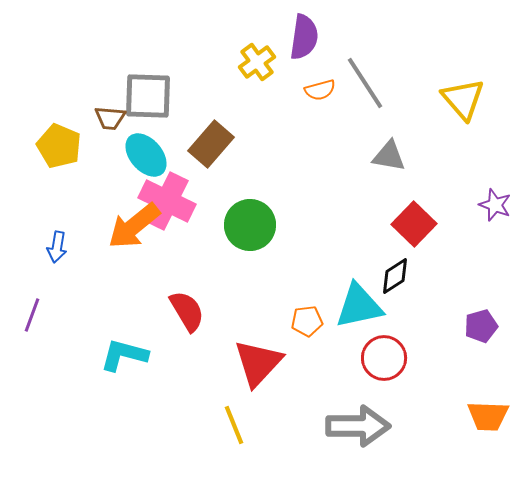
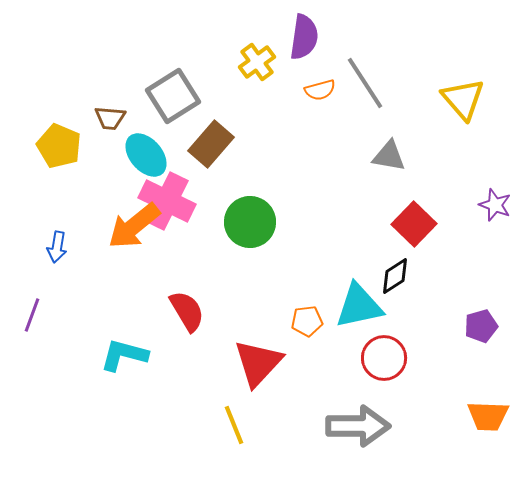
gray square: moved 25 px right; rotated 34 degrees counterclockwise
green circle: moved 3 px up
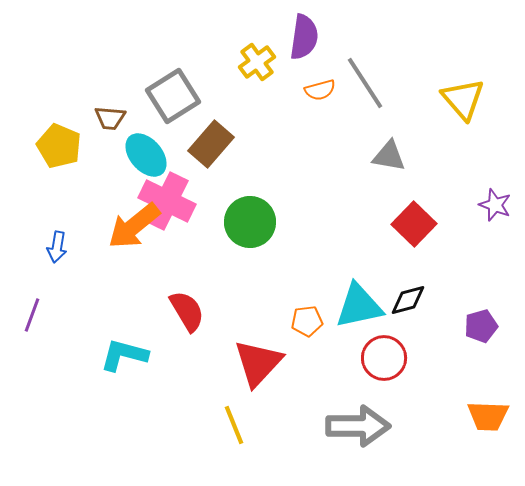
black diamond: moved 13 px right, 24 px down; rotated 18 degrees clockwise
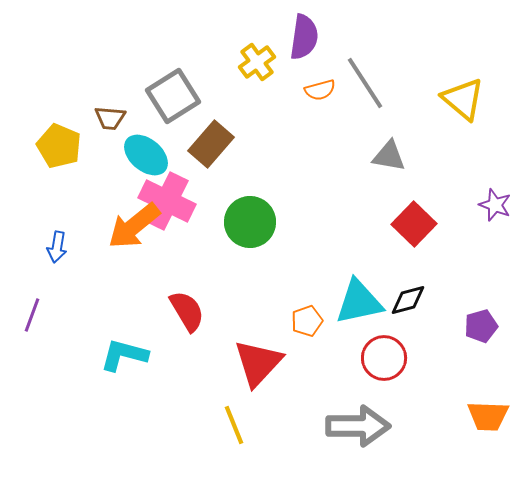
yellow triangle: rotated 9 degrees counterclockwise
cyan ellipse: rotated 9 degrees counterclockwise
cyan triangle: moved 4 px up
orange pentagon: rotated 12 degrees counterclockwise
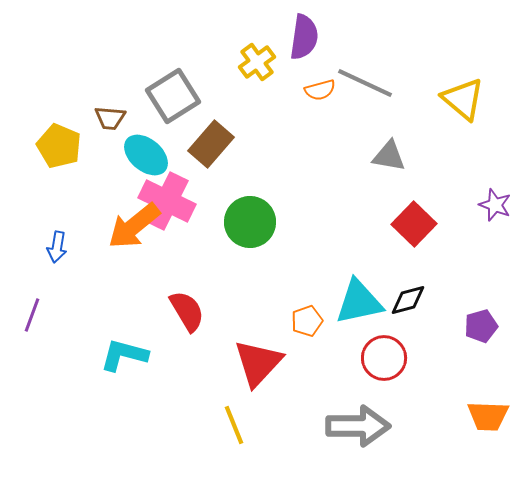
gray line: rotated 32 degrees counterclockwise
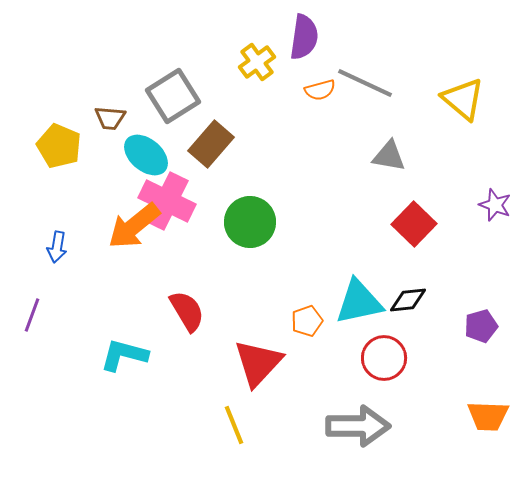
black diamond: rotated 9 degrees clockwise
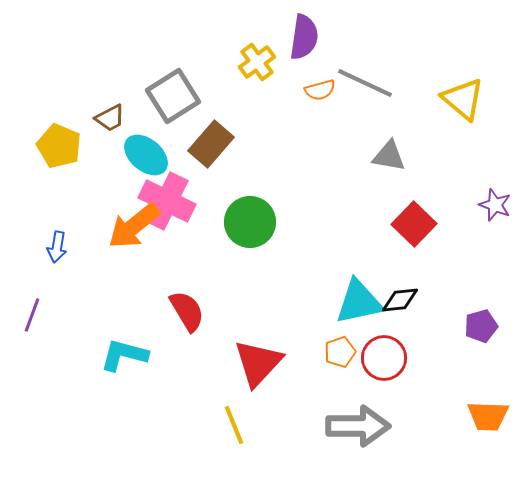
brown trapezoid: rotated 32 degrees counterclockwise
black diamond: moved 8 px left
orange pentagon: moved 33 px right, 31 px down
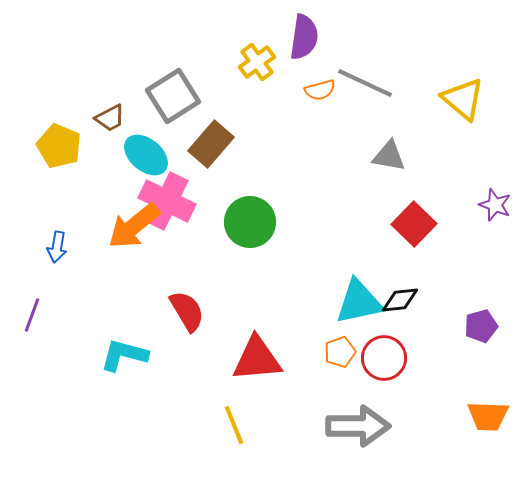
red triangle: moved 1 px left, 4 px up; rotated 42 degrees clockwise
